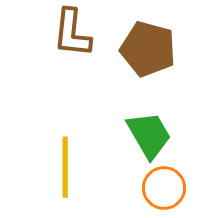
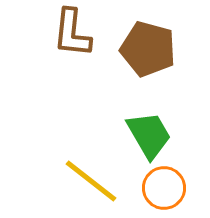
yellow line: moved 26 px right, 14 px down; rotated 52 degrees counterclockwise
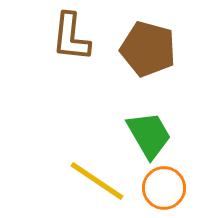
brown L-shape: moved 1 px left, 4 px down
yellow line: moved 6 px right; rotated 4 degrees counterclockwise
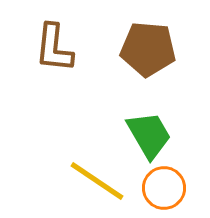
brown L-shape: moved 17 px left, 11 px down
brown pentagon: rotated 10 degrees counterclockwise
